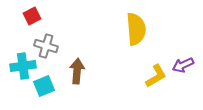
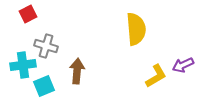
red square: moved 4 px left, 2 px up
cyan cross: moved 1 px up
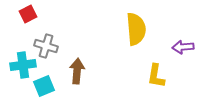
purple arrow: moved 18 px up; rotated 20 degrees clockwise
yellow L-shape: rotated 130 degrees clockwise
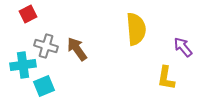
purple arrow: rotated 55 degrees clockwise
brown arrow: moved 22 px up; rotated 40 degrees counterclockwise
yellow L-shape: moved 10 px right, 2 px down
